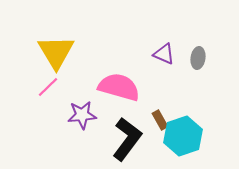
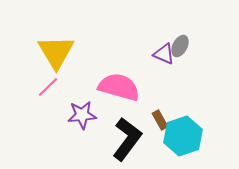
gray ellipse: moved 18 px left, 12 px up; rotated 20 degrees clockwise
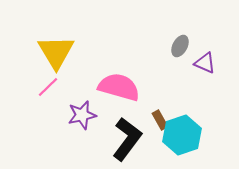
purple triangle: moved 41 px right, 9 px down
purple star: rotated 8 degrees counterclockwise
cyan hexagon: moved 1 px left, 1 px up
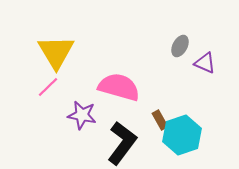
purple star: rotated 24 degrees clockwise
black L-shape: moved 5 px left, 4 px down
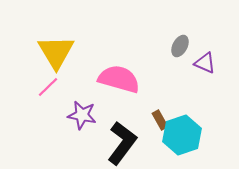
pink semicircle: moved 8 px up
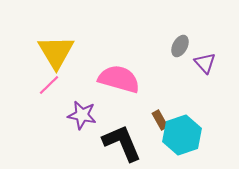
purple triangle: rotated 25 degrees clockwise
pink line: moved 1 px right, 2 px up
black L-shape: rotated 60 degrees counterclockwise
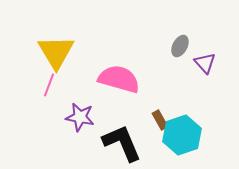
pink line: rotated 25 degrees counterclockwise
purple star: moved 2 px left, 2 px down
